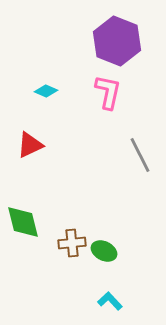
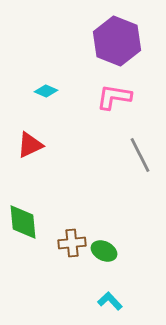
pink L-shape: moved 6 px right, 5 px down; rotated 93 degrees counterclockwise
green diamond: rotated 9 degrees clockwise
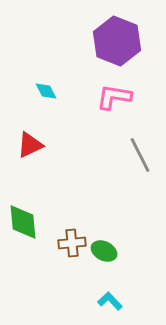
cyan diamond: rotated 40 degrees clockwise
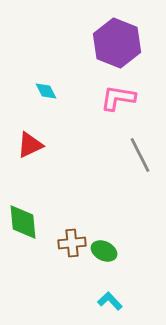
purple hexagon: moved 2 px down
pink L-shape: moved 4 px right, 1 px down
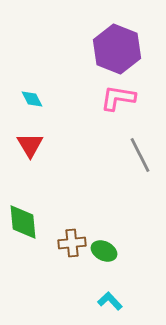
purple hexagon: moved 6 px down
cyan diamond: moved 14 px left, 8 px down
red triangle: rotated 36 degrees counterclockwise
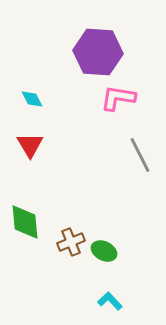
purple hexagon: moved 19 px left, 3 px down; rotated 18 degrees counterclockwise
green diamond: moved 2 px right
brown cross: moved 1 px left, 1 px up; rotated 16 degrees counterclockwise
